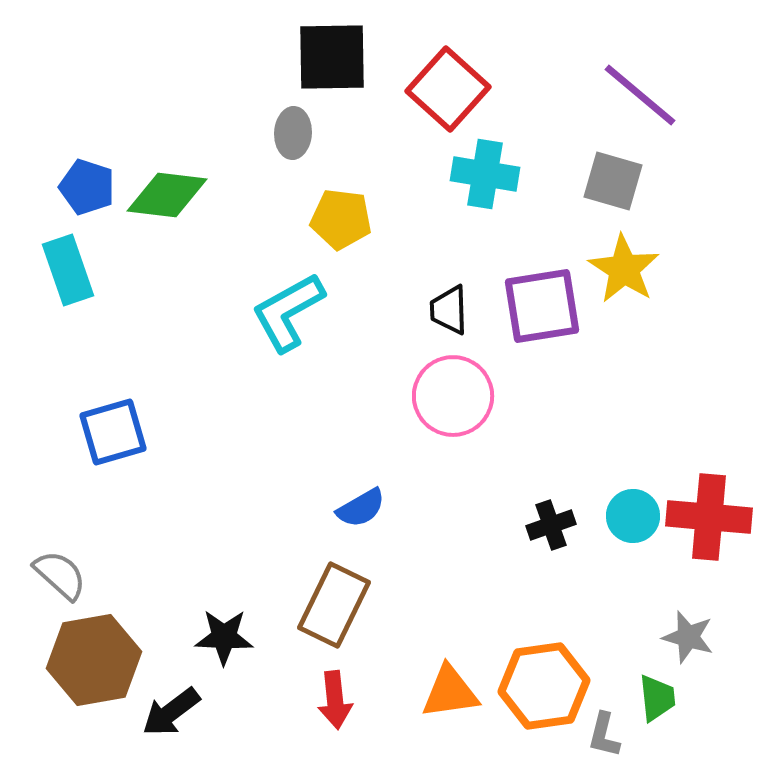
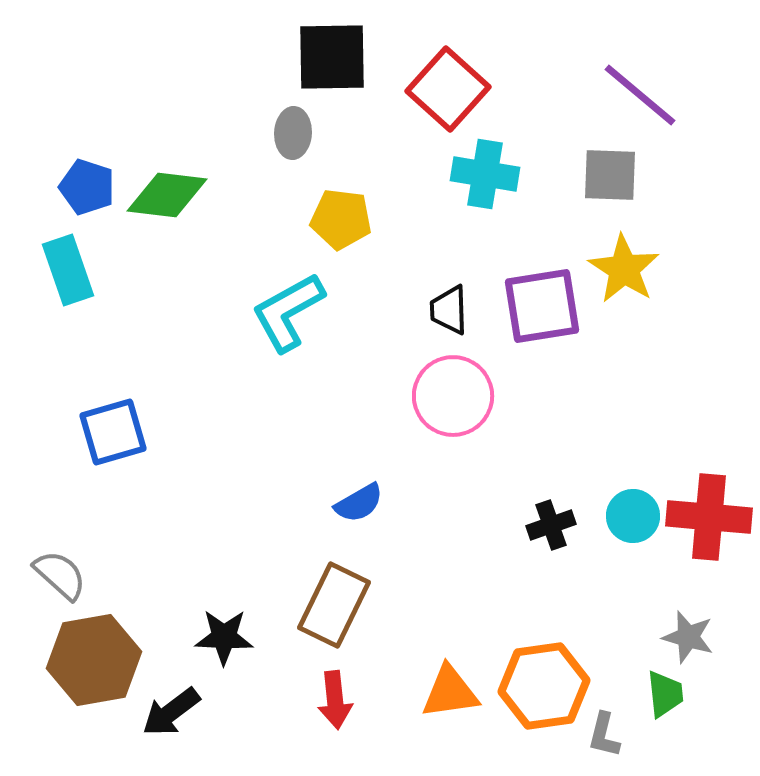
gray square: moved 3 px left, 6 px up; rotated 14 degrees counterclockwise
blue semicircle: moved 2 px left, 5 px up
green trapezoid: moved 8 px right, 4 px up
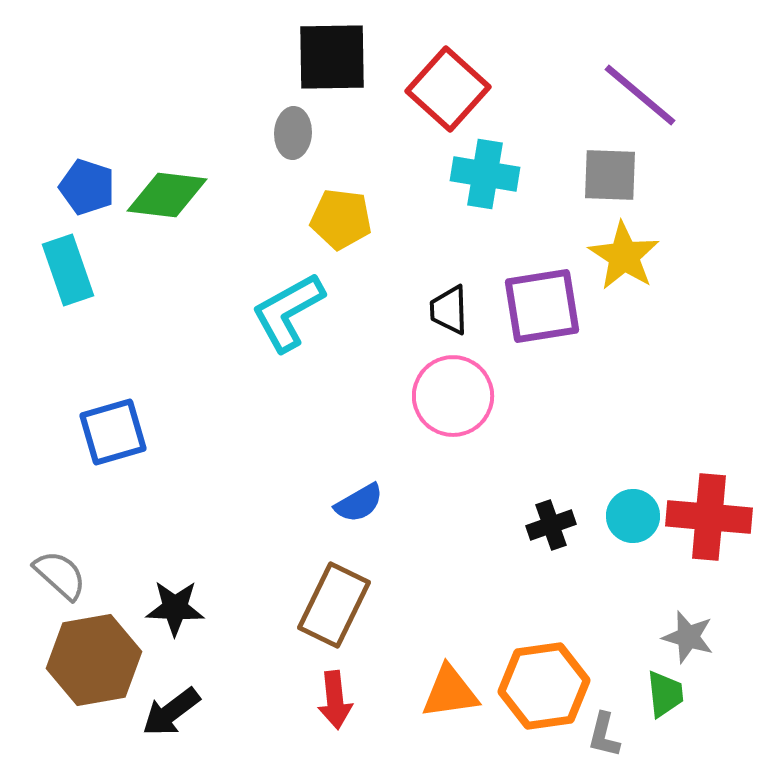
yellow star: moved 13 px up
black star: moved 49 px left, 29 px up
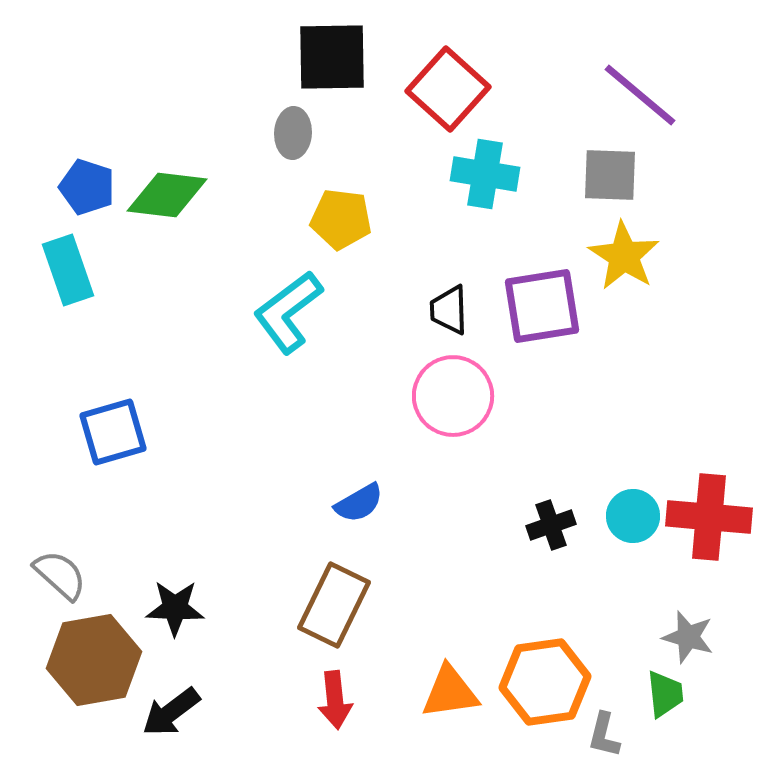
cyan L-shape: rotated 8 degrees counterclockwise
orange hexagon: moved 1 px right, 4 px up
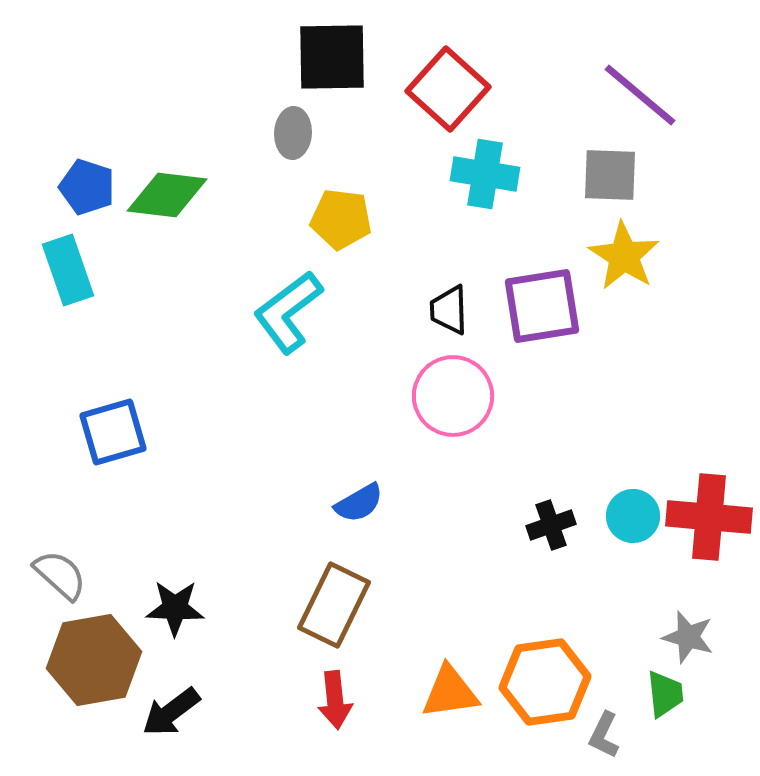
gray L-shape: rotated 12 degrees clockwise
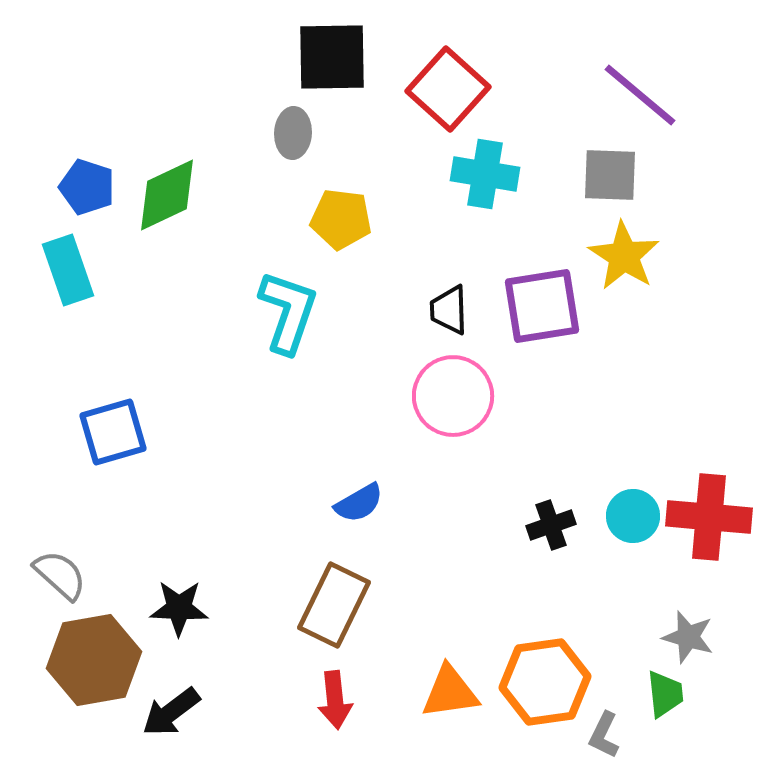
green diamond: rotated 32 degrees counterclockwise
cyan L-shape: rotated 146 degrees clockwise
black star: moved 4 px right
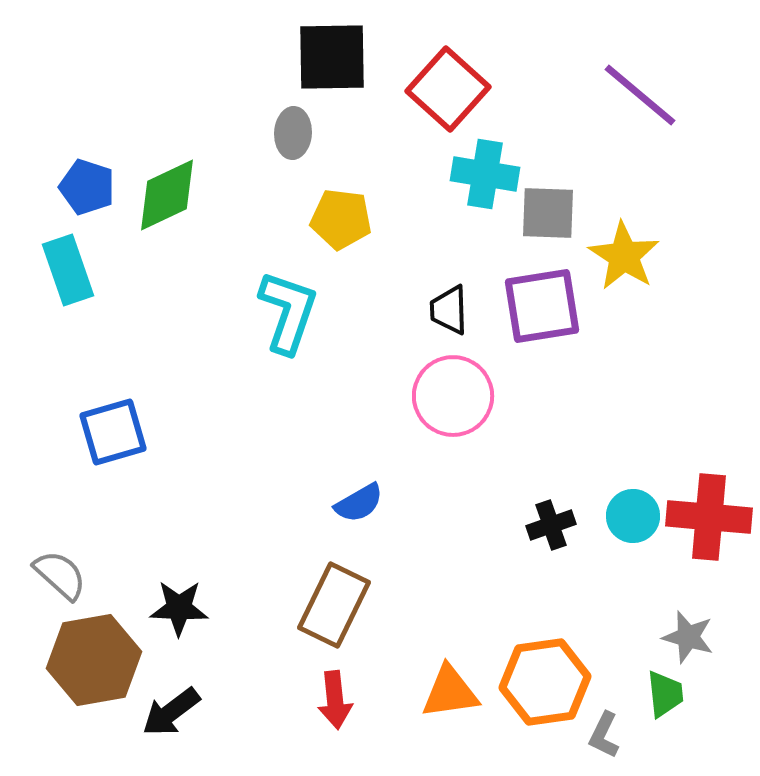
gray square: moved 62 px left, 38 px down
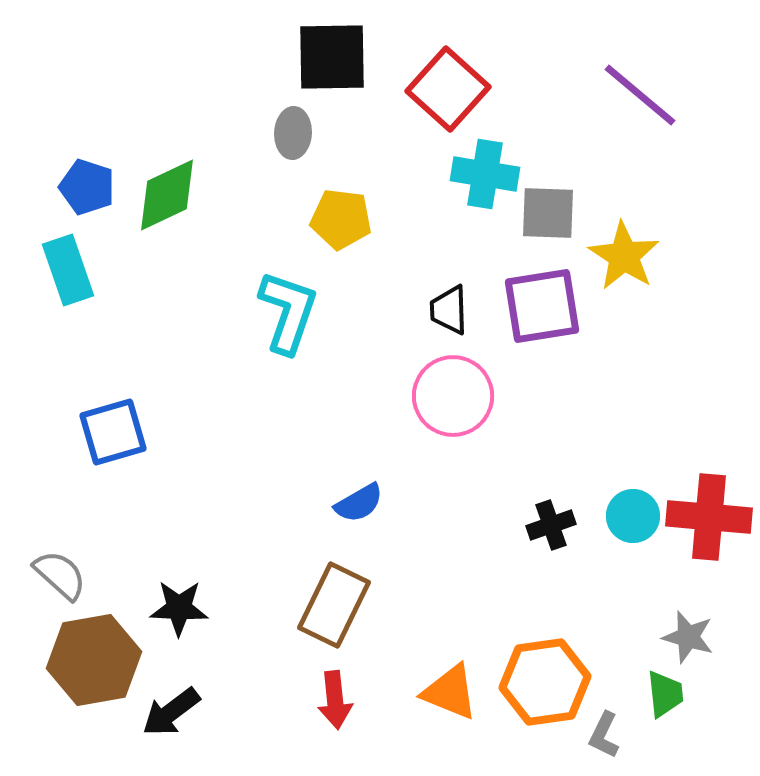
orange triangle: rotated 30 degrees clockwise
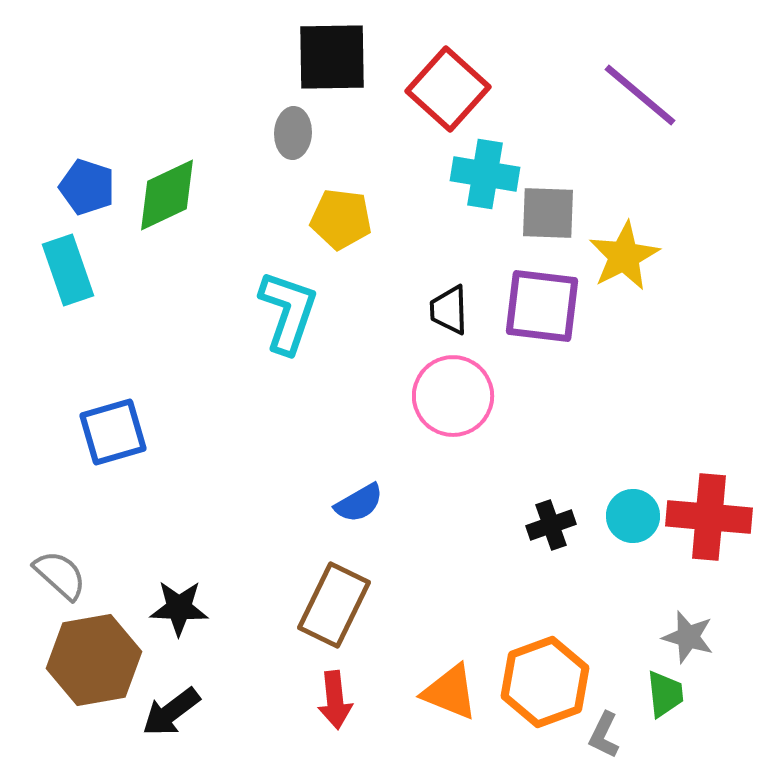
yellow star: rotated 12 degrees clockwise
purple square: rotated 16 degrees clockwise
orange hexagon: rotated 12 degrees counterclockwise
